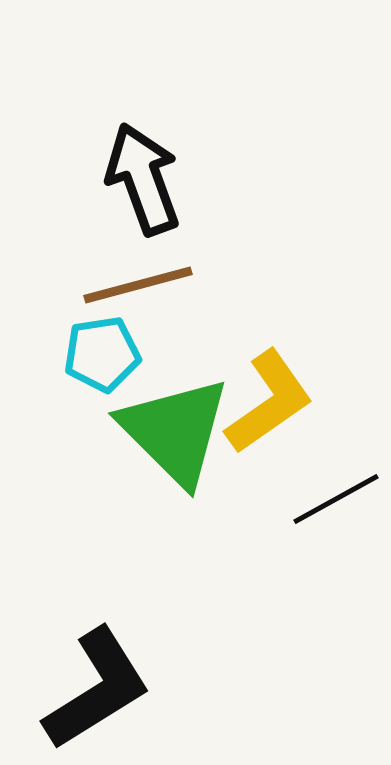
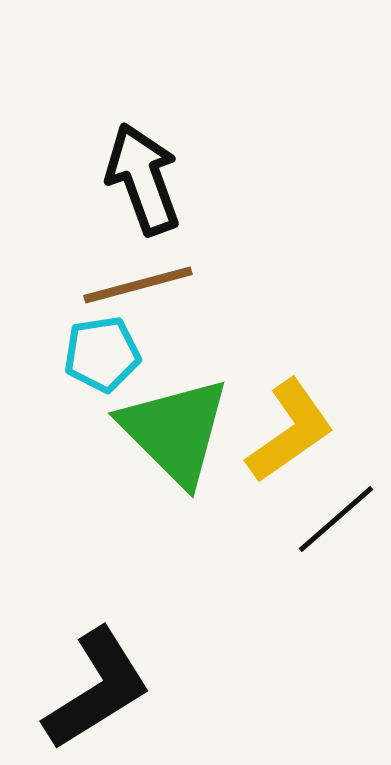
yellow L-shape: moved 21 px right, 29 px down
black line: moved 20 px down; rotated 12 degrees counterclockwise
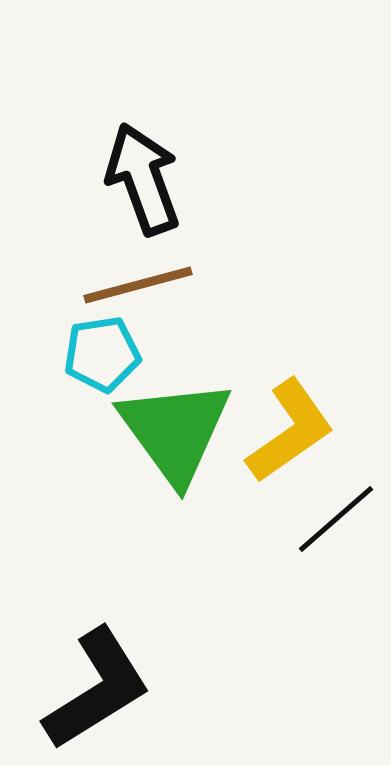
green triangle: rotated 9 degrees clockwise
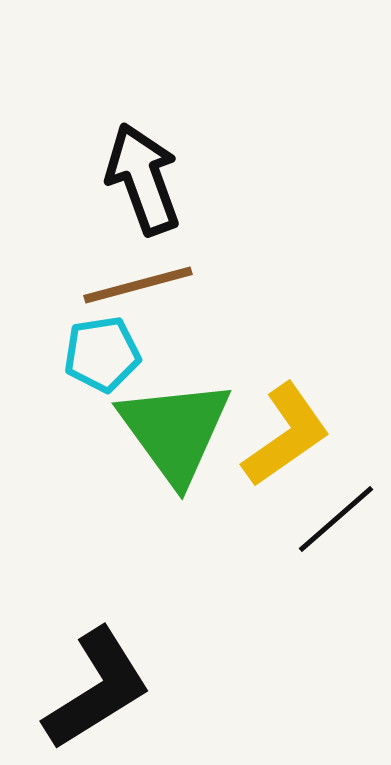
yellow L-shape: moved 4 px left, 4 px down
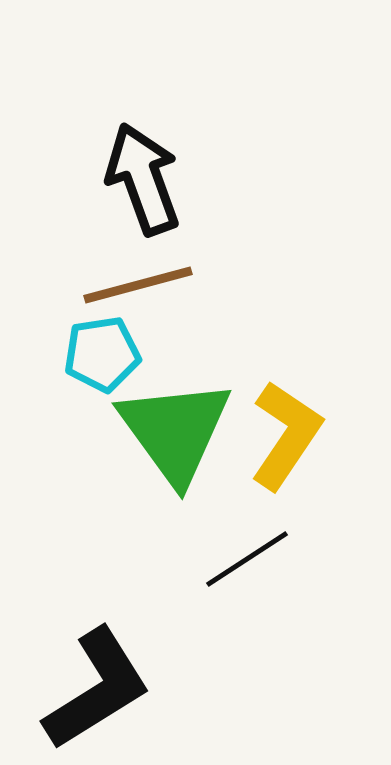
yellow L-shape: rotated 21 degrees counterclockwise
black line: moved 89 px left, 40 px down; rotated 8 degrees clockwise
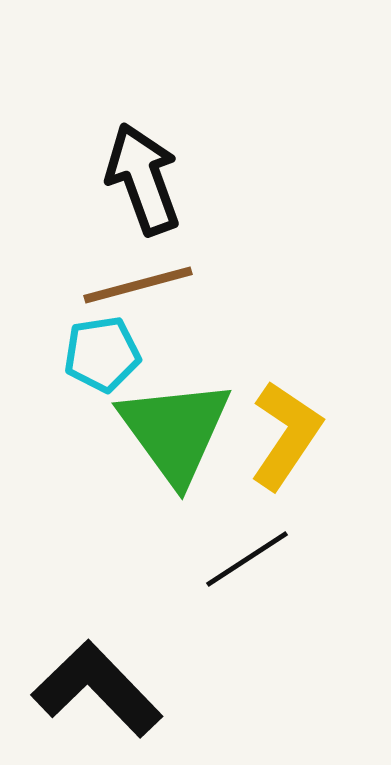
black L-shape: rotated 102 degrees counterclockwise
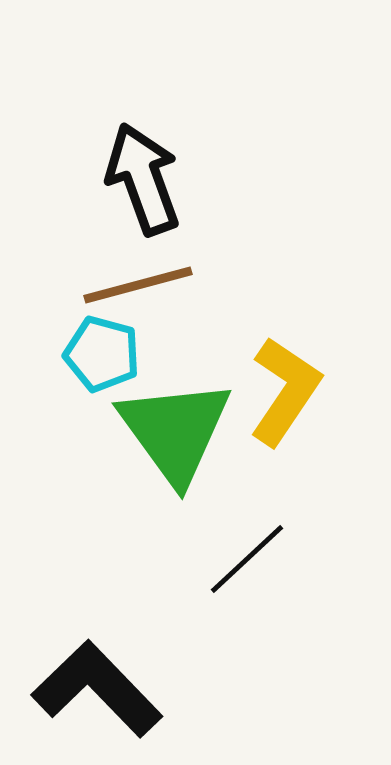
cyan pentagon: rotated 24 degrees clockwise
yellow L-shape: moved 1 px left, 44 px up
black line: rotated 10 degrees counterclockwise
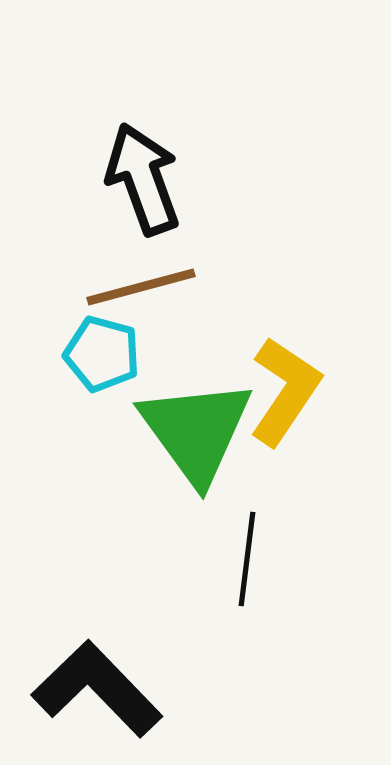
brown line: moved 3 px right, 2 px down
green triangle: moved 21 px right
black line: rotated 40 degrees counterclockwise
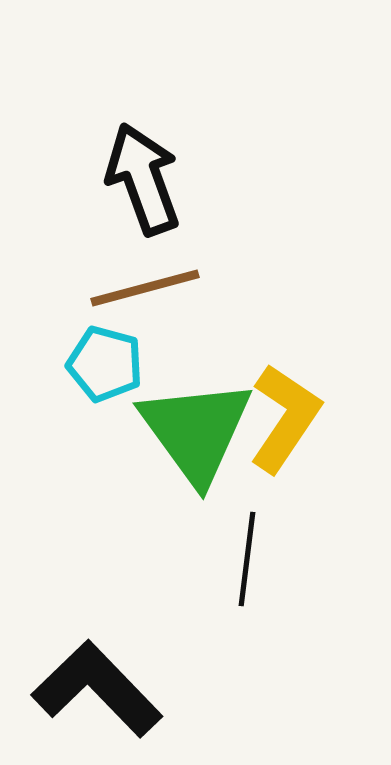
brown line: moved 4 px right, 1 px down
cyan pentagon: moved 3 px right, 10 px down
yellow L-shape: moved 27 px down
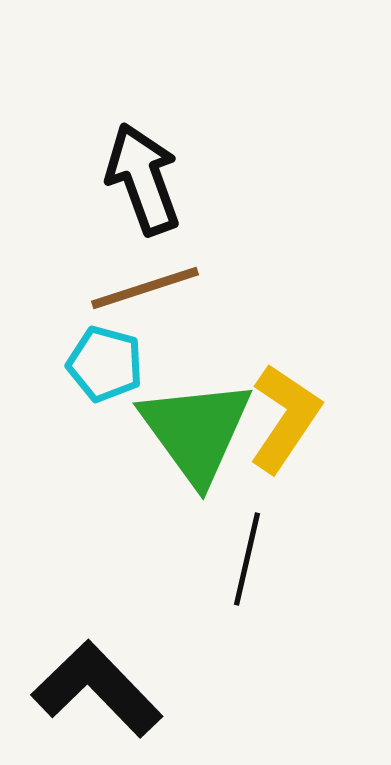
brown line: rotated 3 degrees counterclockwise
black line: rotated 6 degrees clockwise
